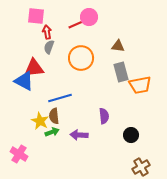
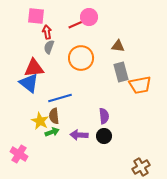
blue triangle: moved 5 px right, 2 px down; rotated 10 degrees clockwise
black circle: moved 27 px left, 1 px down
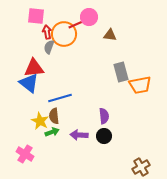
brown triangle: moved 8 px left, 11 px up
orange circle: moved 17 px left, 24 px up
pink cross: moved 6 px right
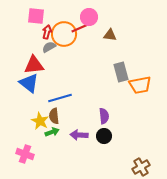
red line: moved 3 px right, 4 px down
red arrow: rotated 24 degrees clockwise
gray semicircle: rotated 40 degrees clockwise
red triangle: moved 3 px up
pink cross: rotated 12 degrees counterclockwise
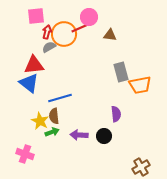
pink square: rotated 12 degrees counterclockwise
purple semicircle: moved 12 px right, 2 px up
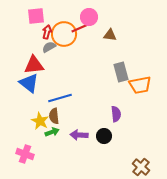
brown cross: rotated 18 degrees counterclockwise
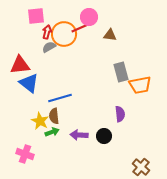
red triangle: moved 14 px left
purple semicircle: moved 4 px right
